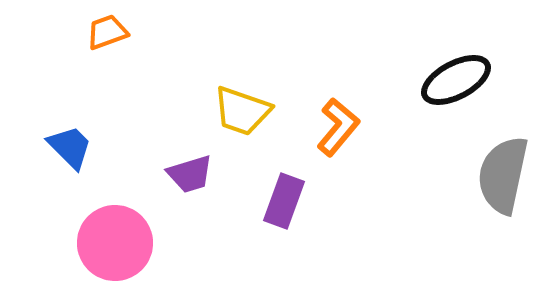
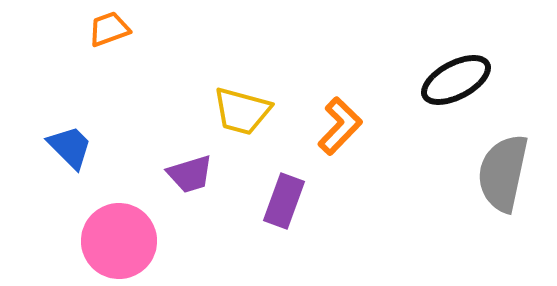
orange trapezoid: moved 2 px right, 3 px up
yellow trapezoid: rotated 4 degrees counterclockwise
orange L-shape: moved 2 px right, 1 px up; rotated 4 degrees clockwise
gray semicircle: moved 2 px up
pink circle: moved 4 px right, 2 px up
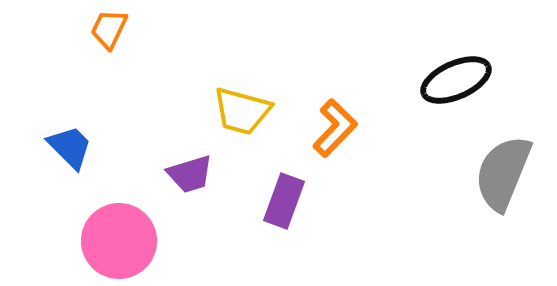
orange trapezoid: rotated 45 degrees counterclockwise
black ellipse: rotated 4 degrees clockwise
orange L-shape: moved 5 px left, 2 px down
gray semicircle: rotated 10 degrees clockwise
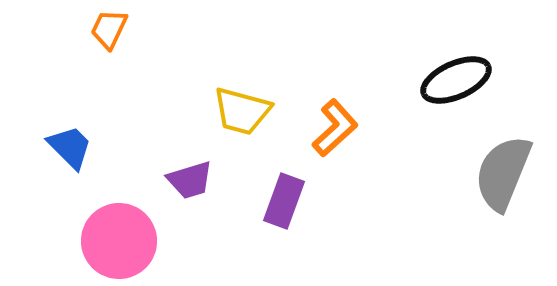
orange L-shape: rotated 4 degrees clockwise
purple trapezoid: moved 6 px down
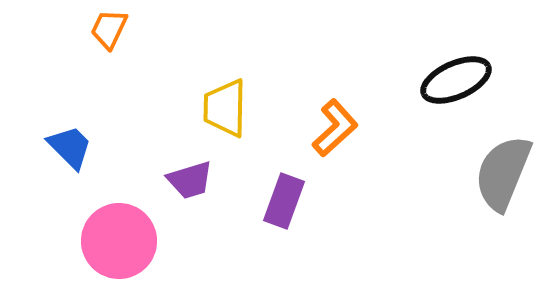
yellow trapezoid: moved 17 px left, 3 px up; rotated 76 degrees clockwise
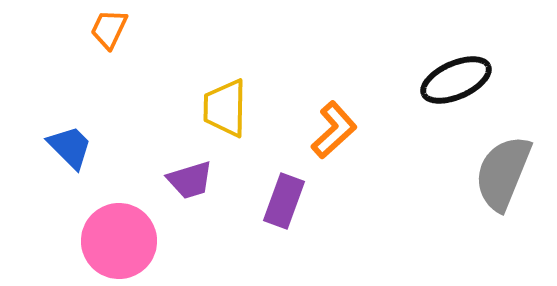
orange L-shape: moved 1 px left, 2 px down
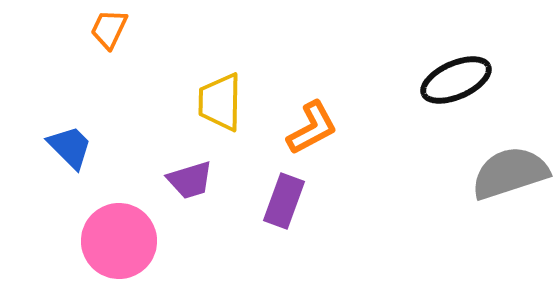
yellow trapezoid: moved 5 px left, 6 px up
orange L-shape: moved 22 px left, 2 px up; rotated 14 degrees clockwise
gray semicircle: moved 7 px right; rotated 50 degrees clockwise
